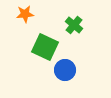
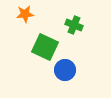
green cross: rotated 18 degrees counterclockwise
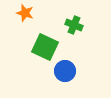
orange star: moved 1 px up; rotated 24 degrees clockwise
blue circle: moved 1 px down
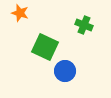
orange star: moved 5 px left
green cross: moved 10 px right
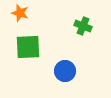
green cross: moved 1 px left, 1 px down
green square: moved 17 px left; rotated 28 degrees counterclockwise
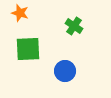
green cross: moved 9 px left; rotated 12 degrees clockwise
green square: moved 2 px down
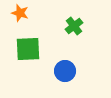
green cross: rotated 18 degrees clockwise
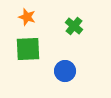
orange star: moved 7 px right, 4 px down
green cross: rotated 12 degrees counterclockwise
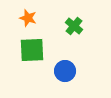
orange star: moved 1 px right, 1 px down
green square: moved 4 px right, 1 px down
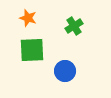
green cross: rotated 18 degrees clockwise
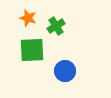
green cross: moved 18 px left
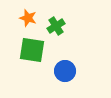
green square: rotated 12 degrees clockwise
